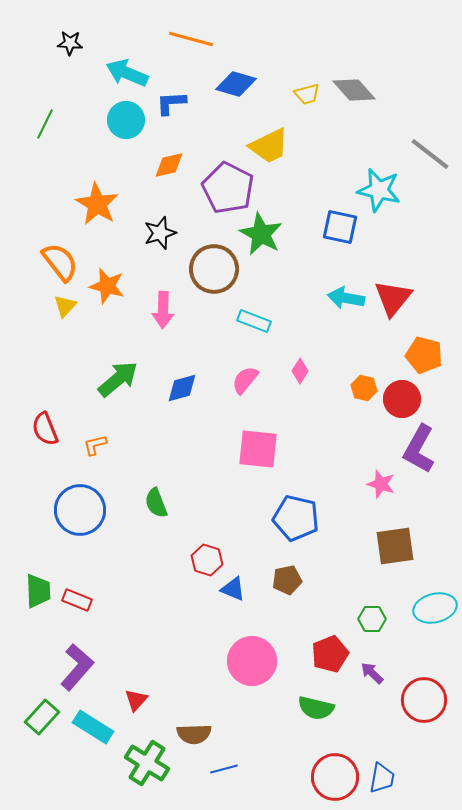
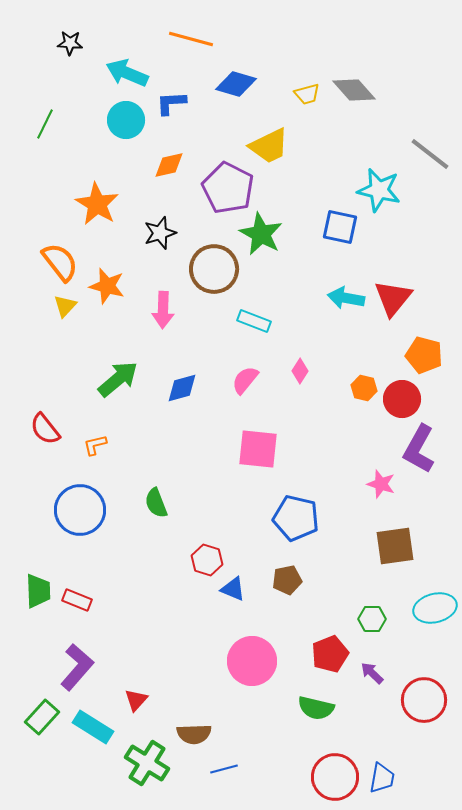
red semicircle at (45, 429): rotated 16 degrees counterclockwise
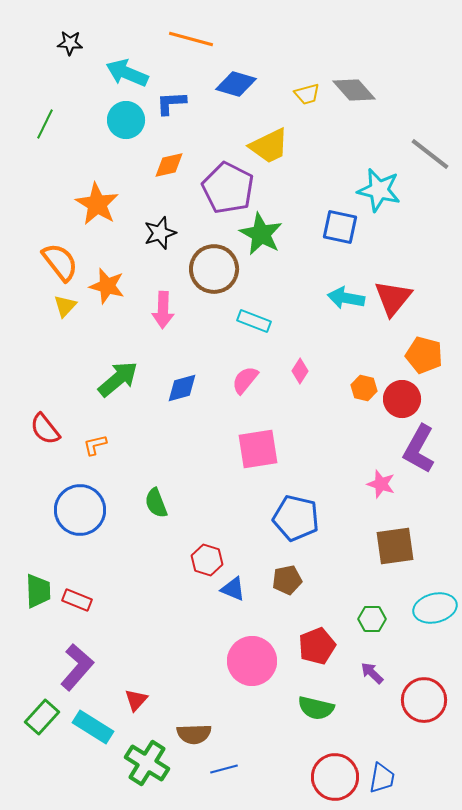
pink square at (258, 449): rotated 15 degrees counterclockwise
red pentagon at (330, 654): moved 13 px left, 8 px up
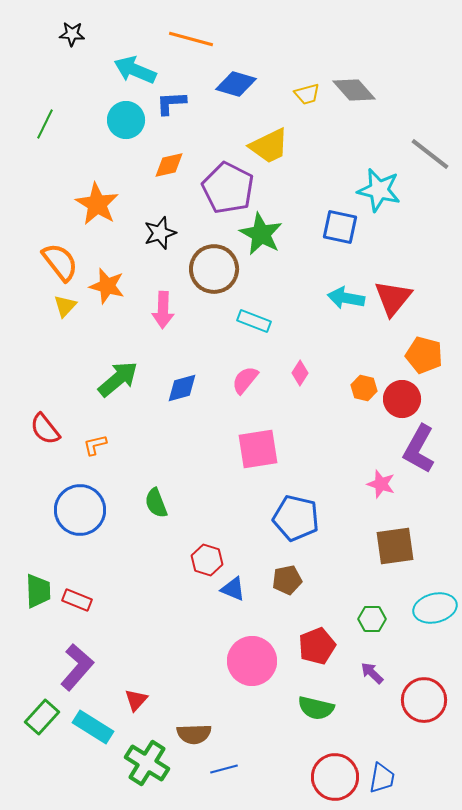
black star at (70, 43): moved 2 px right, 9 px up
cyan arrow at (127, 73): moved 8 px right, 3 px up
pink diamond at (300, 371): moved 2 px down
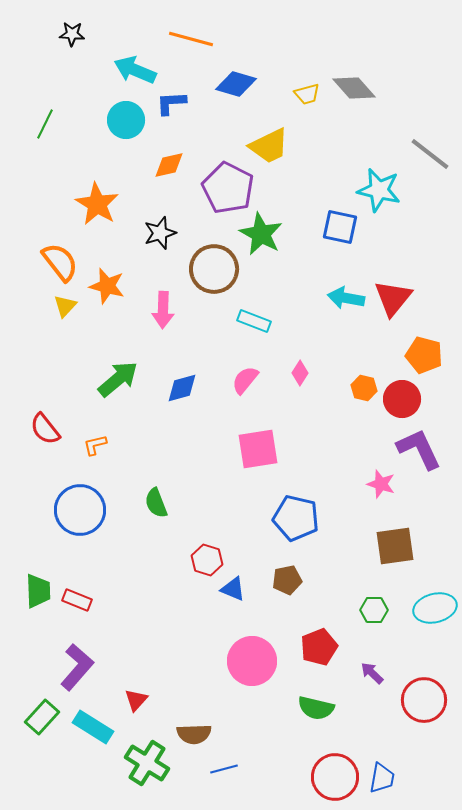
gray diamond at (354, 90): moved 2 px up
purple L-shape at (419, 449): rotated 126 degrees clockwise
green hexagon at (372, 619): moved 2 px right, 9 px up
red pentagon at (317, 646): moved 2 px right, 1 px down
